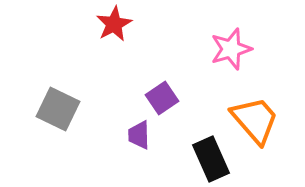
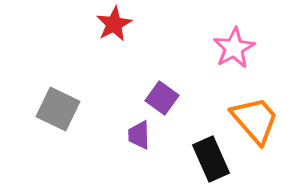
pink star: moved 3 px right, 1 px up; rotated 12 degrees counterclockwise
purple square: rotated 20 degrees counterclockwise
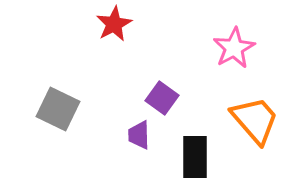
black rectangle: moved 16 px left, 2 px up; rotated 24 degrees clockwise
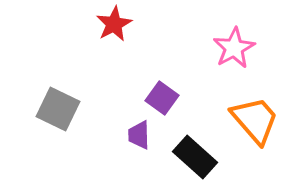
black rectangle: rotated 48 degrees counterclockwise
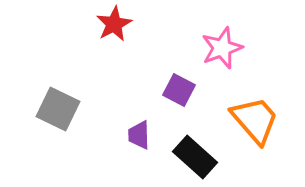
pink star: moved 12 px left; rotated 9 degrees clockwise
purple square: moved 17 px right, 8 px up; rotated 8 degrees counterclockwise
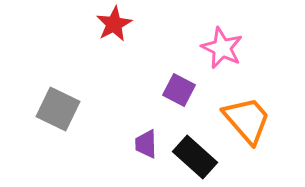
pink star: rotated 27 degrees counterclockwise
orange trapezoid: moved 8 px left
purple trapezoid: moved 7 px right, 9 px down
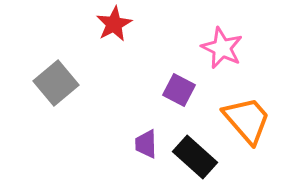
gray square: moved 2 px left, 26 px up; rotated 24 degrees clockwise
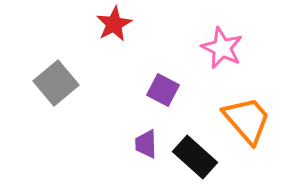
purple square: moved 16 px left
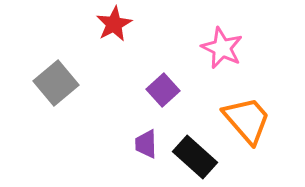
purple square: rotated 20 degrees clockwise
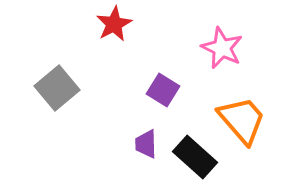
gray square: moved 1 px right, 5 px down
purple square: rotated 16 degrees counterclockwise
orange trapezoid: moved 5 px left
